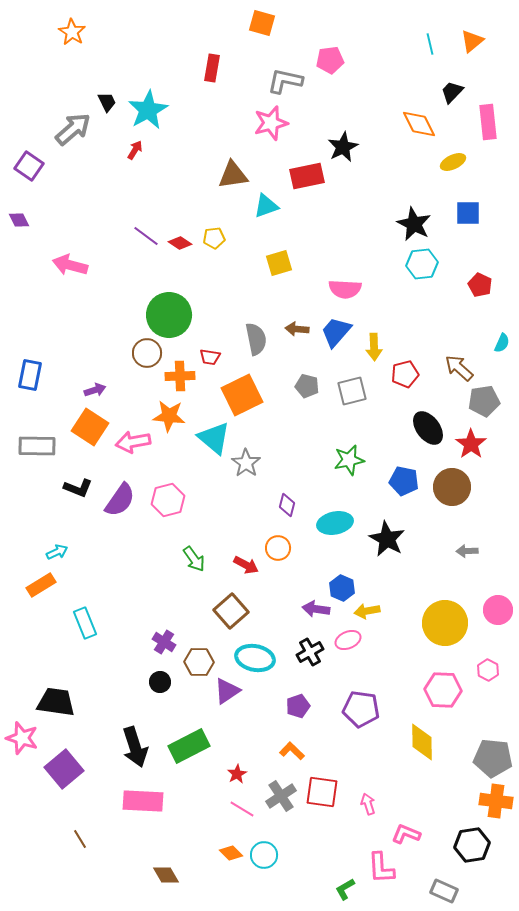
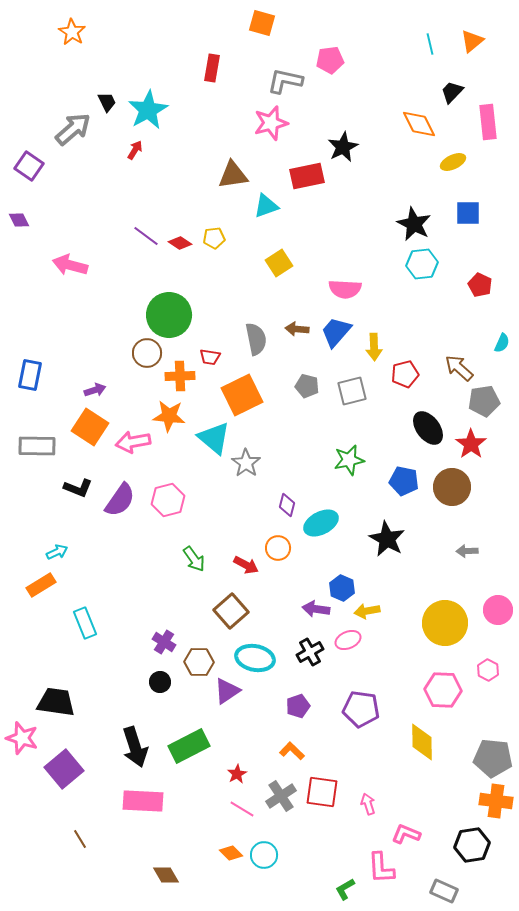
yellow square at (279, 263): rotated 16 degrees counterclockwise
cyan ellipse at (335, 523): moved 14 px left; rotated 16 degrees counterclockwise
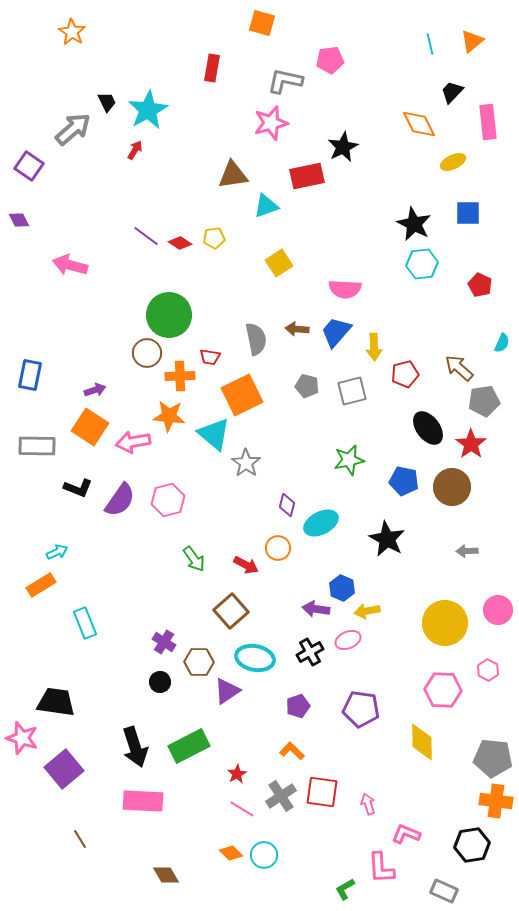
cyan triangle at (214, 438): moved 4 px up
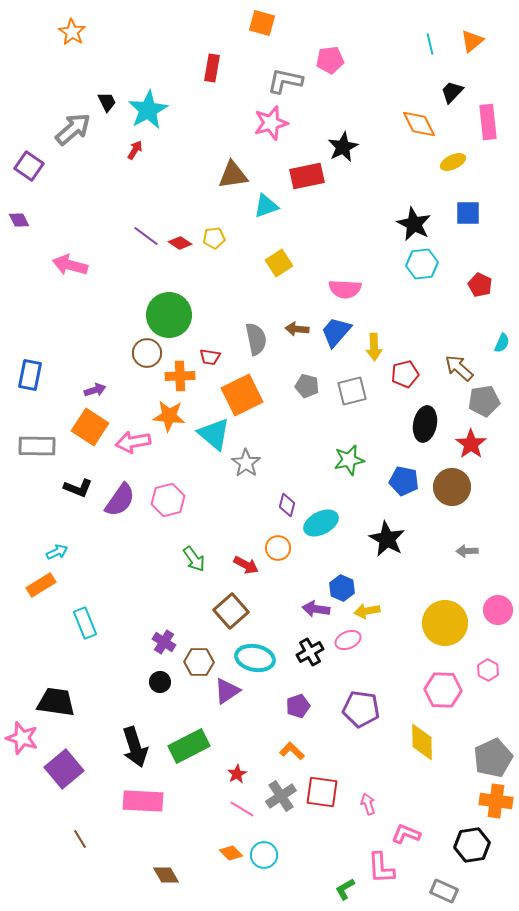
black ellipse at (428, 428): moved 3 px left, 4 px up; rotated 48 degrees clockwise
gray pentagon at (493, 758): rotated 30 degrees counterclockwise
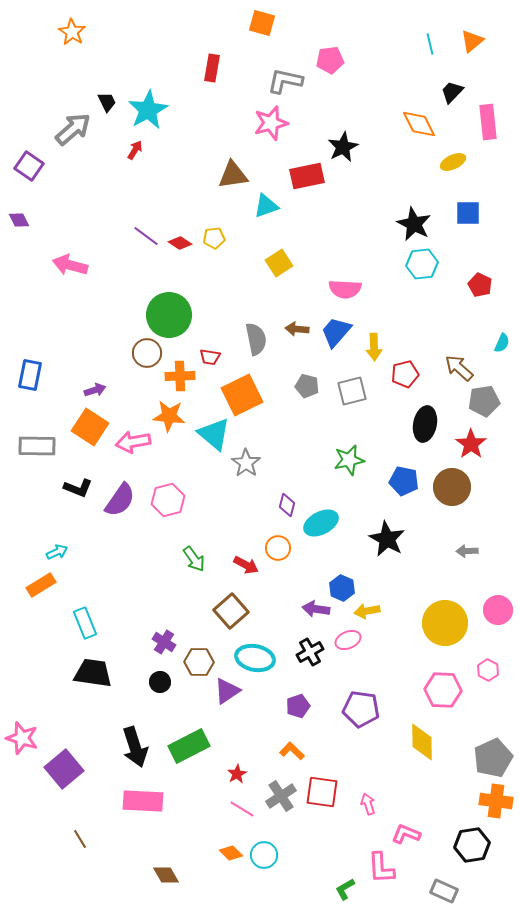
black trapezoid at (56, 702): moved 37 px right, 29 px up
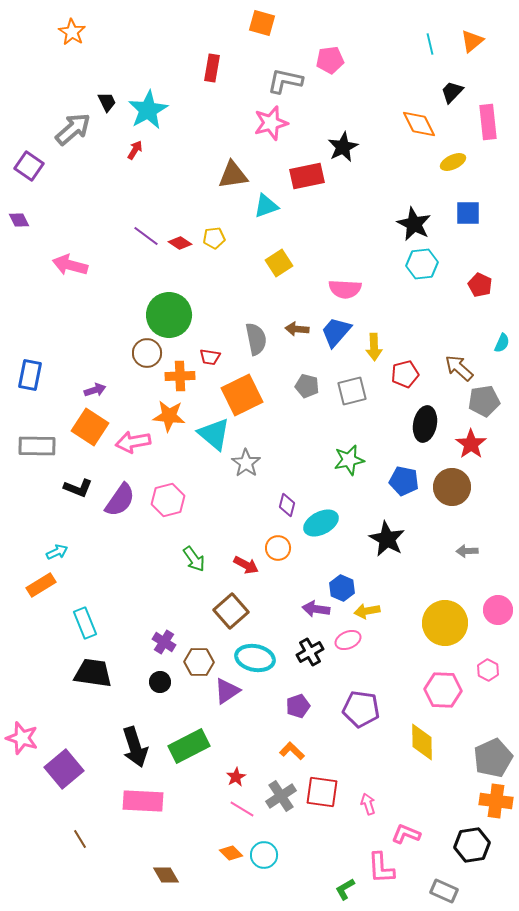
red star at (237, 774): moved 1 px left, 3 px down
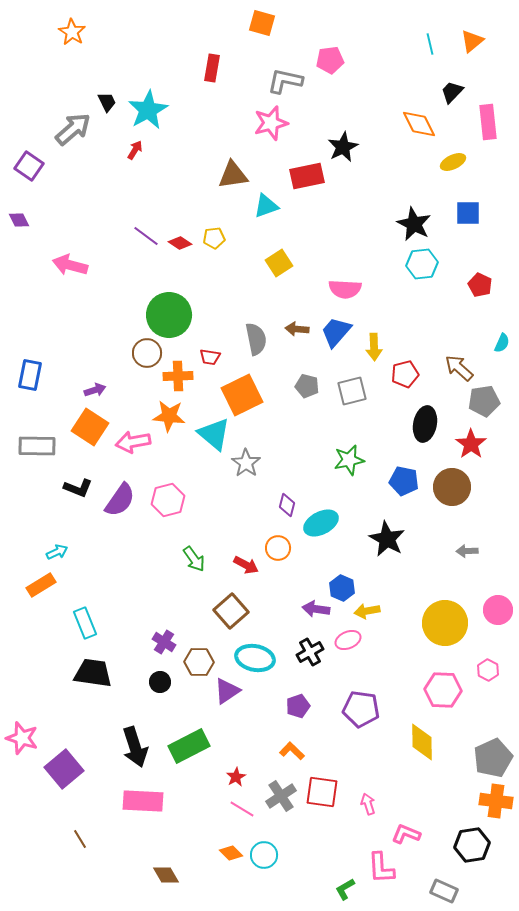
orange cross at (180, 376): moved 2 px left
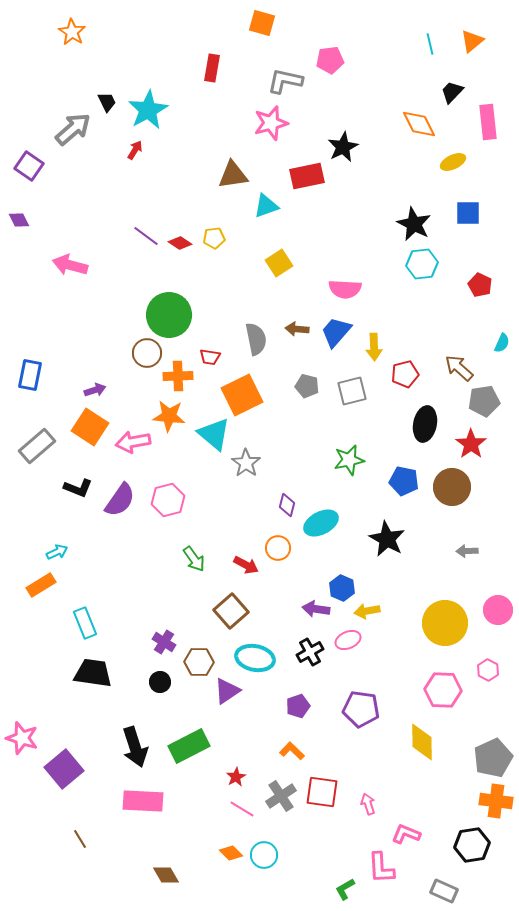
gray rectangle at (37, 446): rotated 42 degrees counterclockwise
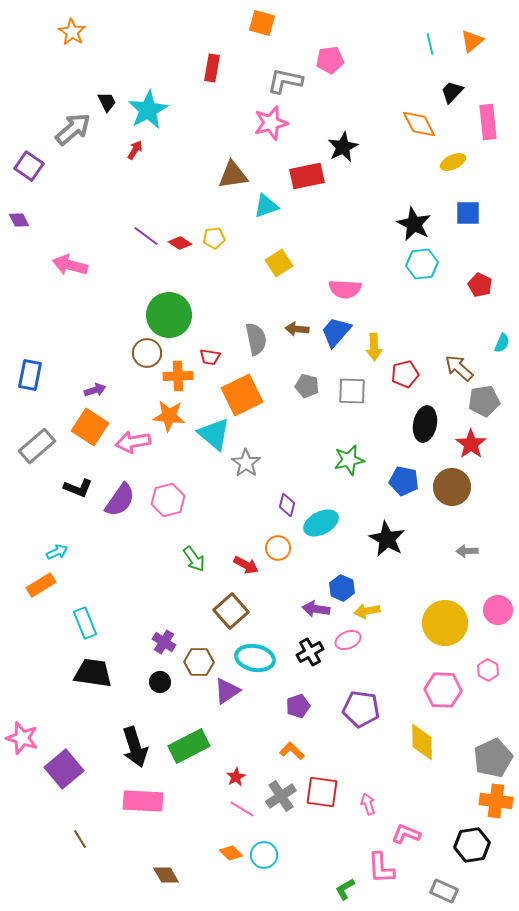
gray square at (352, 391): rotated 16 degrees clockwise
